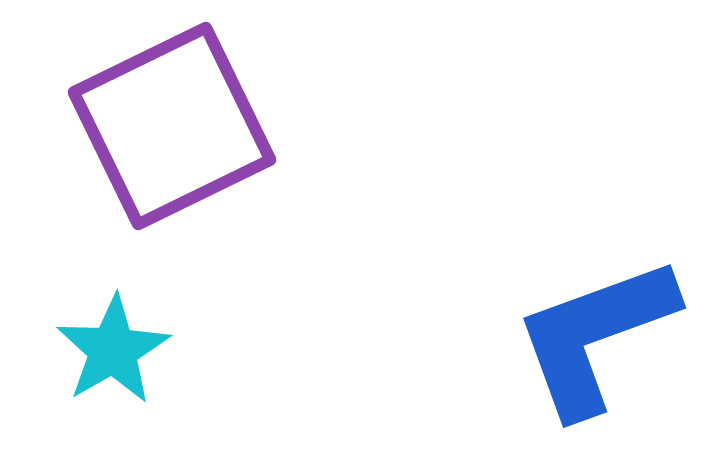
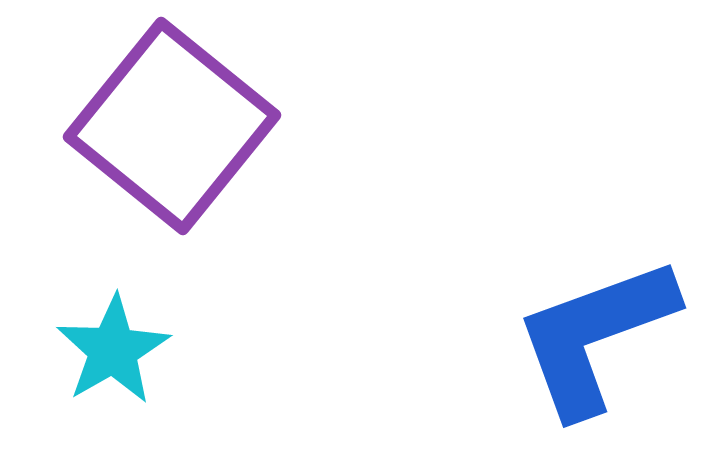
purple square: rotated 25 degrees counterclockwise
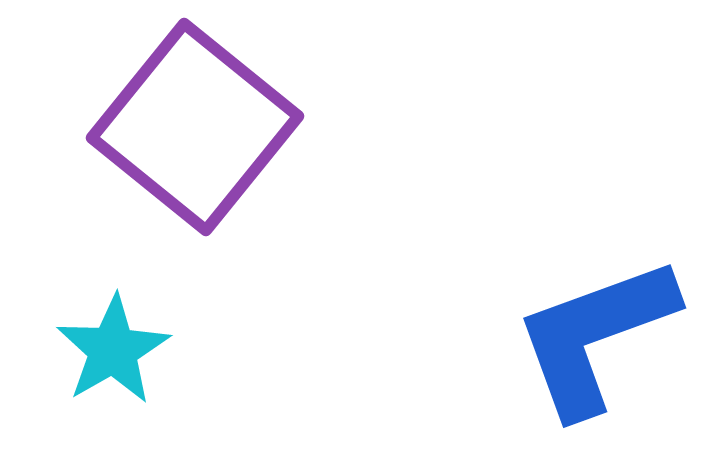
purple square: moved 23 px right, 1 px down
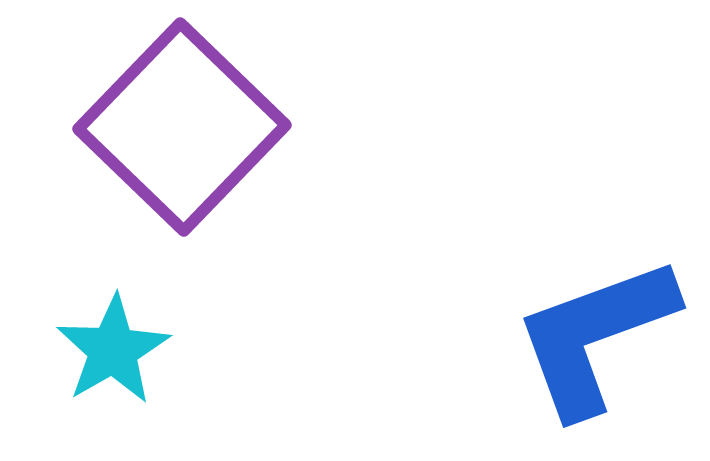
purple square: moved 13 px left; rotated 5 degrees clockwise
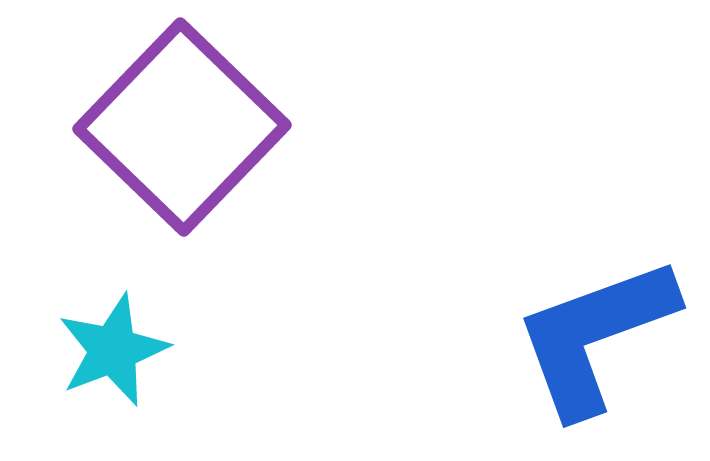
cyan star: rotated 9 degrees clockwise
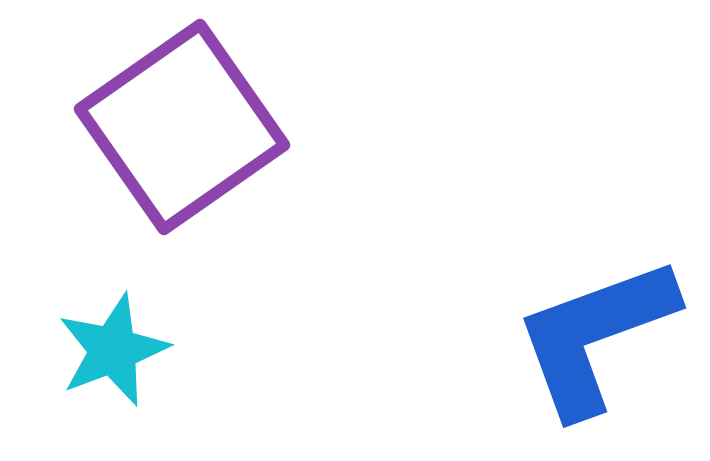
purple square: rotated 11 degrees clockwise
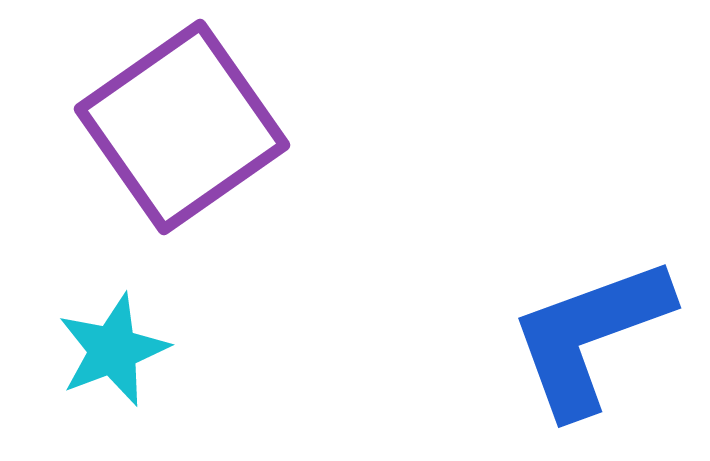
blue L-shape: moved 5 px left
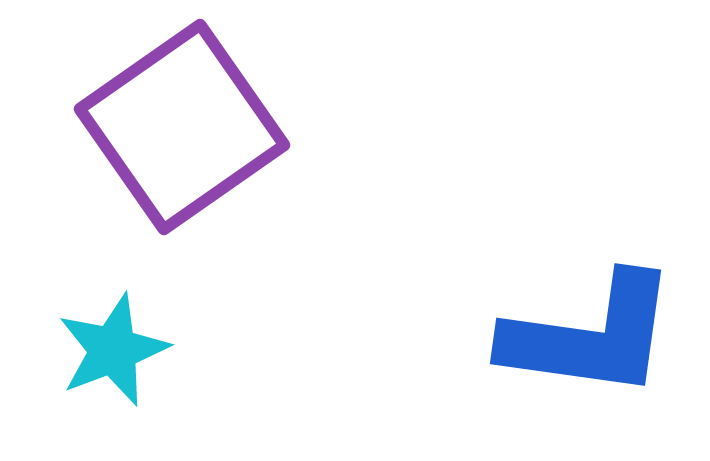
blue L-shape: rotated 152 degrees counterclockwise
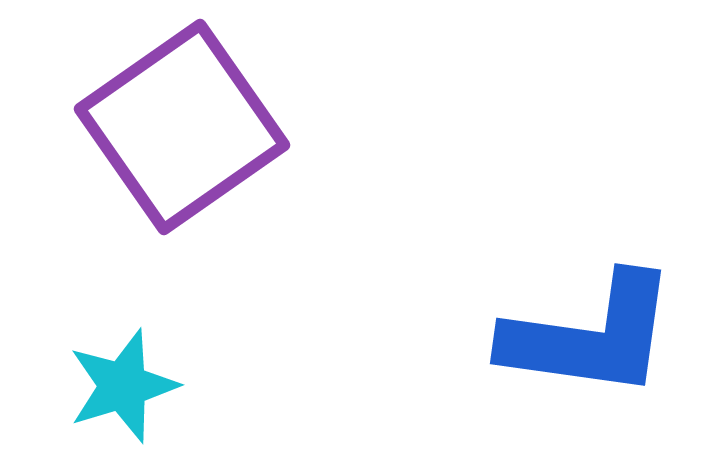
cyan star: moved 10 px right, 36 px down; rotated 4 degrees clockwise
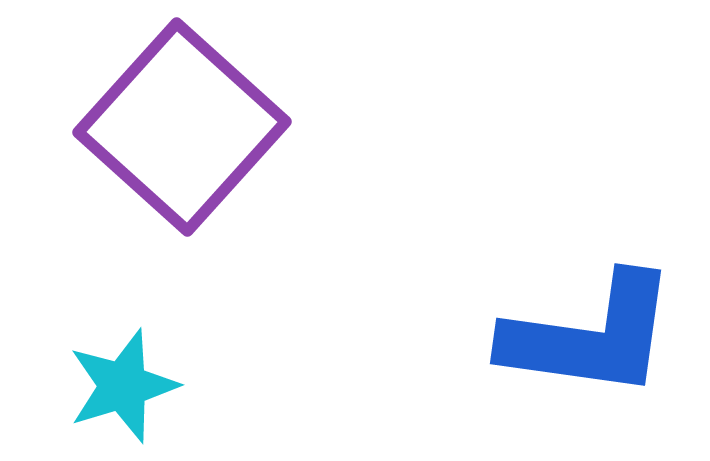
purple square: rotated 13 degrees counterclockwise
